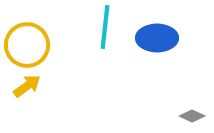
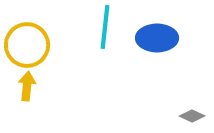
yellow arrow: rotated 48 degrees counterclockwise
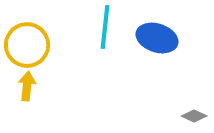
blue ellipse: rotated 18 degrees clockwise
gray diamond: moved 2 px right
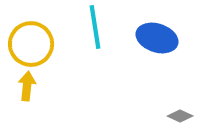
cyan line: moved 10 px left; rotated 15 degrees counterclockwise
yellow circle: moved 4 px right, 1 px up
gray diamond: moved 14 px left
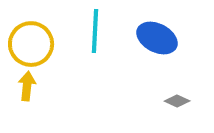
cyan line: moved 4 px down; rotated 12 degrees clockwise
blue ellipse: rotated 9 degrees clockwise
gray diamond: moved 3 px left, 15 px up
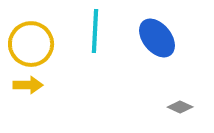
blue ellipse: rotated 24 degrees clockwise
yellow arrow: moved 1 px right, 1 px up; rotated 84 degrees clockwise
gray diamond: moved 3 px right, 6 px down
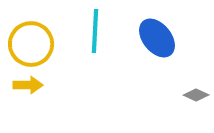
gray diamond: moved 16 px right, 12 px up
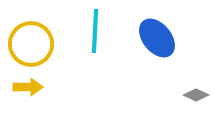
yellow arrow: moved 2 px down
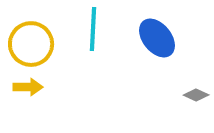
cyan line: moved 2 px left, 2 px up
